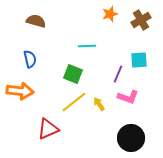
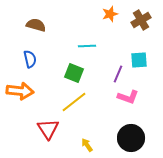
brown semicircle: moved 4 px down
green square: moved 1 px right, 1 px up
yellow arrow: moved 12 px left, 41 px down
red triangle: rotated 40 degrees counterclockwise
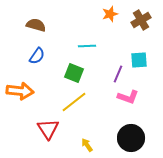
blue semicircle: moved 7 px right, 3 px up; rotated 48 degrees clockwise
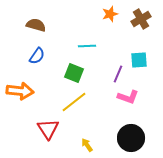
brown cross: moved 1 px up
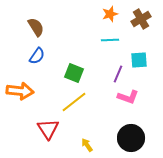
brown semicircle: moved 2 px down; rotated 42 degrees clockwise
cyan line: moved 23 px right, 6 px up
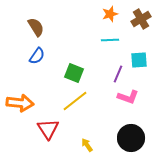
orange arrow: moved 12 px down
yellow line: moved 1 px right, 1 px up
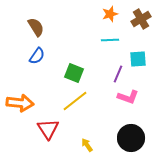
cyan square: moved 1 px left, 1 px up
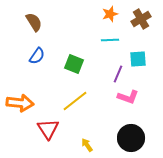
brown semicircle: moved 2 px left, 5 px up
green square: moved 9 px up
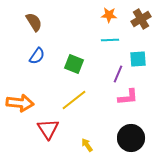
orange star: moved 1 px left, 1 px down; rotated 21 degrees clockwise
pink L-shape: rotated 25 degrees counterclockwise
yellow line: moved 1 px left, 1 px up
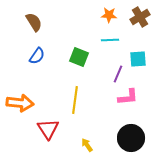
brown cross: moved 1 px left, 2 px up
green square: moved 5 px right, 7 px up
yellow line: moved 1 px right; rotated 44 degrees counterclockwise
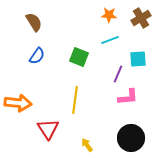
brown cross: moved 1 px right, 1 px down
cyan line: rotated 18 degrees counterclockwise
orange arrow: moved 2 px left
